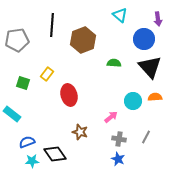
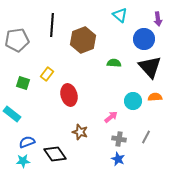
cyan star: moved 9 px left
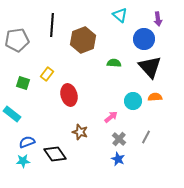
gray cross: rotated 32 degrees clockwise
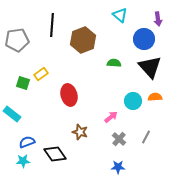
yellow rectangle: moved 6 px left; rotated 16 degrees clockwise
blue star: moved 8 px down; rotated 24 degrees counterclockwise
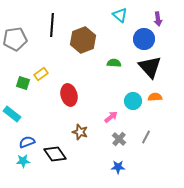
gray pentagon: moved 2 px left, 1 px up
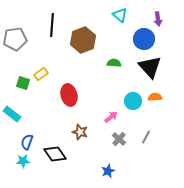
blue semicircle: rotated 49 degrees counterclockwise
blue star: moved 10 px left, 4 px down; rotated 24 degrees counterclockwise
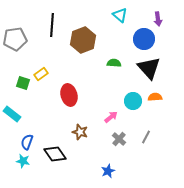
black triangle: moved 1 px left, 1 px down
cyan star: rotated 16 degrees clockwise
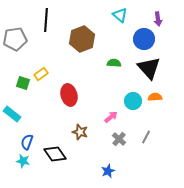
black line: moved 6 px left, 5 px up
brown hexagon: moved 1 px left, 1 px up
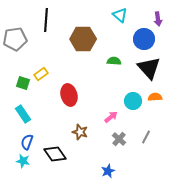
brown hexagon: moved 1 px right; rotated 20 degrees clockwise
green semicircle: moved 2 px up
cyan rectangle: moved 11 px right; rotated 18 degrees clockwise
